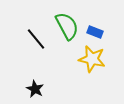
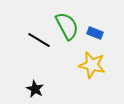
blue rectangle: moved 1 px down
black line: moved 3 px right, 1 px down; rotated 20 degrees counterclockwise
yellow star: moved 6 px down
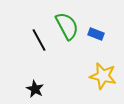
blue rectangle: moved 1 px right, 1 px down
black line: rotated 30 degrees clockwise
yellow star: moved 11 px right, 11 px down
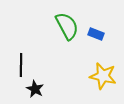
black line: moved 18 px left, 25 px down; rotated 30 degrees clockwise
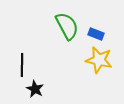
black line: moved 1 px right
yellow star: moved 4 px left, 16 px up
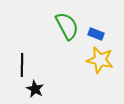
yellow star: moved 1 px right
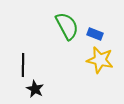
blue rectangle: moved 1 px left
black line: moved 1 px right
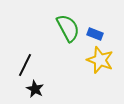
green semicircle: moved 1 px right, 2 px down
yellow star: rotated 8 degrees clockwise
black line: moved 2 px right; rotated 25 degrees clockwise
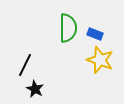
green semicircle: rotated 28 degrees clockwise
